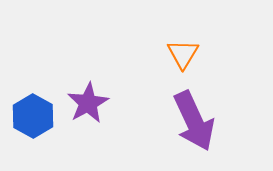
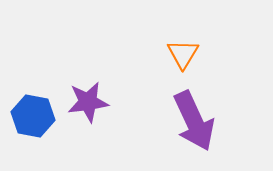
purple star: moved 1 px up; rotated 21 degrees clockwise
blue hexagon: rotated 18 degrees counterclockwise
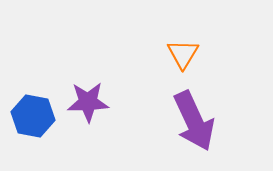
purple star: rotated 6 degrees clockwise
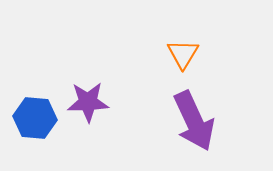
blue hexagon: moved 2 px right, 2 px down; rotated 6 degrees counterclockwise
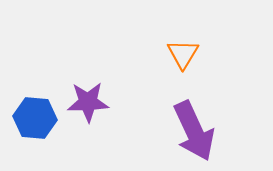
purple arrow: moved 10 px down
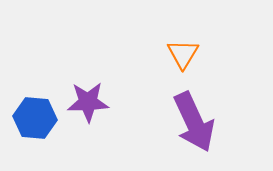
purple arrow: moved 9 px up
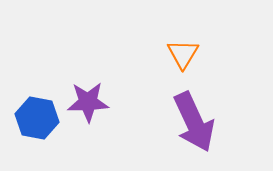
blue hexagon: moved 2 px right; rotated 6 degrees clockwise
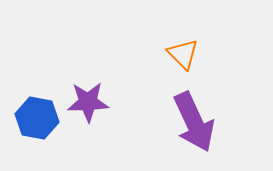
orange triangle: rotated 16 degrees counterclockwise
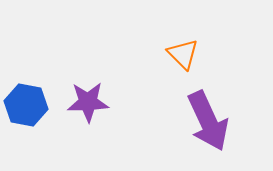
blue hexagon: moved 11 px left, 13 px up
purple arrow: moved 14 px right, 1 px up
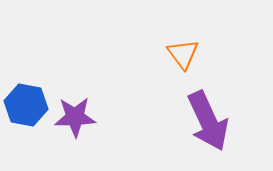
orange triangle: rotated 8 degrees clockwise
purple star: moved 13 px left, 15 px down
